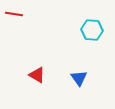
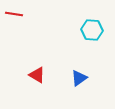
blue triangle: rotated 30 degrees clockwise
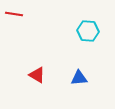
cyan hexagon: moved 4 px left, 1 px down
blue triangle: rotated 30 degrees clockwise
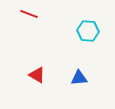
red line: moved 15 px right; rotated 12 degrees clockwise
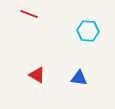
blue triangle: rotated 12 degrees clockwise
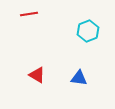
red line: rotated 30 degrees counterclockwise
cyan hexagon: rotated 25 degrees counterclockwise
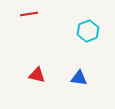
red triangle: rotated 18 degrees counterclockwise
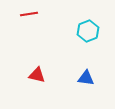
blue triangle: moved 7 px right
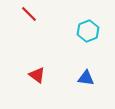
red line: rotated 54 degrees clockwise
red triangle: rotated 24 degrees clockwise
